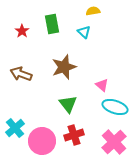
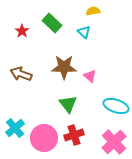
green rectangle: moved 1 px up; rotated 36 degrees counterclockwise
brown star: rotated 20 degrees clockwise
pink triangle: moved 12 px left, 9 px up
cyan ellipse: moved 1 px right, 1 px up
pink circle: moved 2 px right, 3 px up
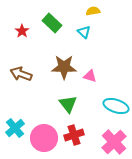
pink triangle: rotated 24 degrees counterclockwise
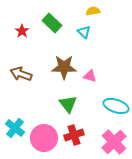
cyan cross: rotated 12 degrees counterclockwise
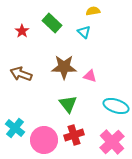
pink circle: moved 2 px down
pink cross: moved 2 px left
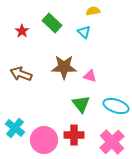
green triangle: moved 13 px right
red cross: rotated 18 degrees clockwise
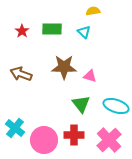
green rectangle: moved 6 px down; rotated 42 degrees counterclockwise
pink cross: moved 3 px left, 2 px up
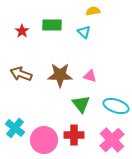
green rectangle: moved 4 px up
brown star: moved 4 px left, 8 px down
pink cross: moved 3 px right
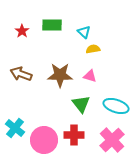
yellow semicircle: moved 38 px down
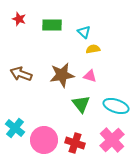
red star: moved 3 px left, 12 px up; rotated 16 degrees counterclockwise
brown star: moved 2 px right; rotated 10 degrees counterclockwise
red cross: moved 1 px right, 8 px down; rotated 18 degrees clockwise
